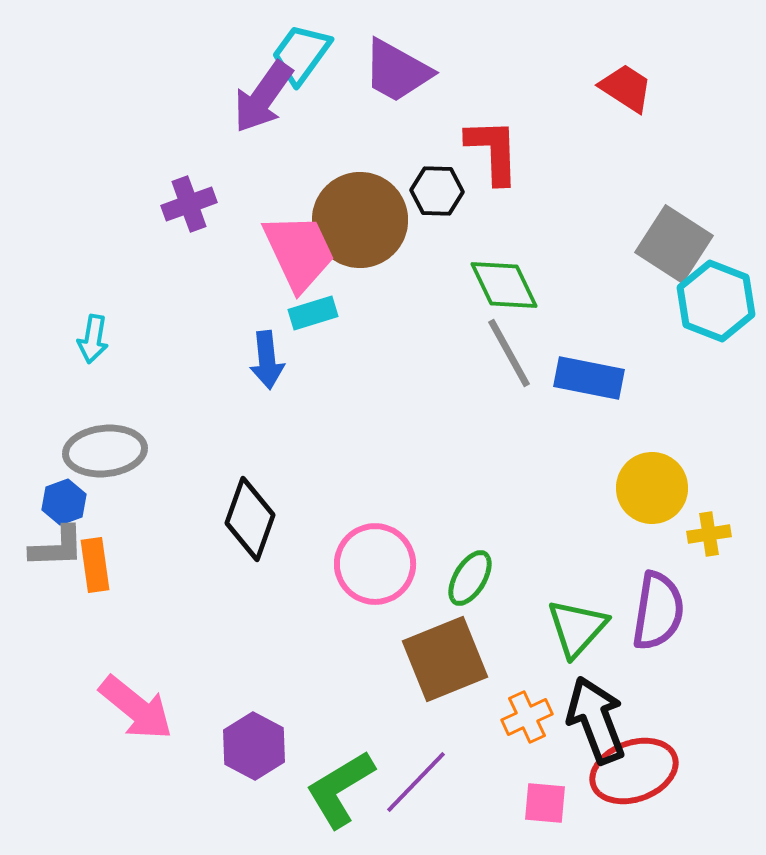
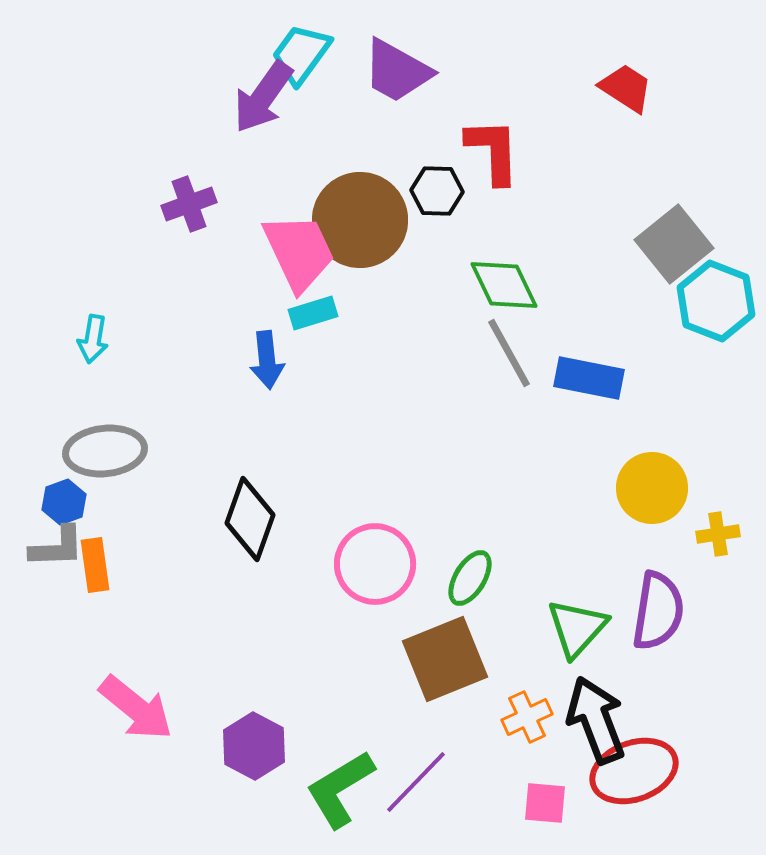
gray square: rotated 18 degrees clockwise
yellow cross: moved 9 px right
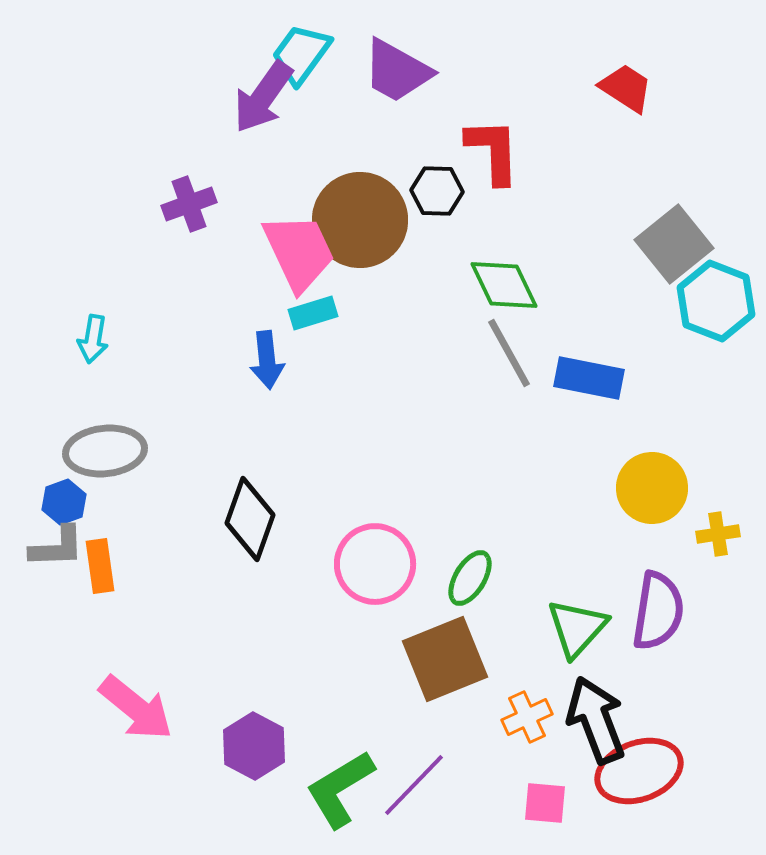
orange rectangle: moved 5 px right, 1 px down
red ellipse: moved 5 px right
purple line: moved 2 px left, 3 px down
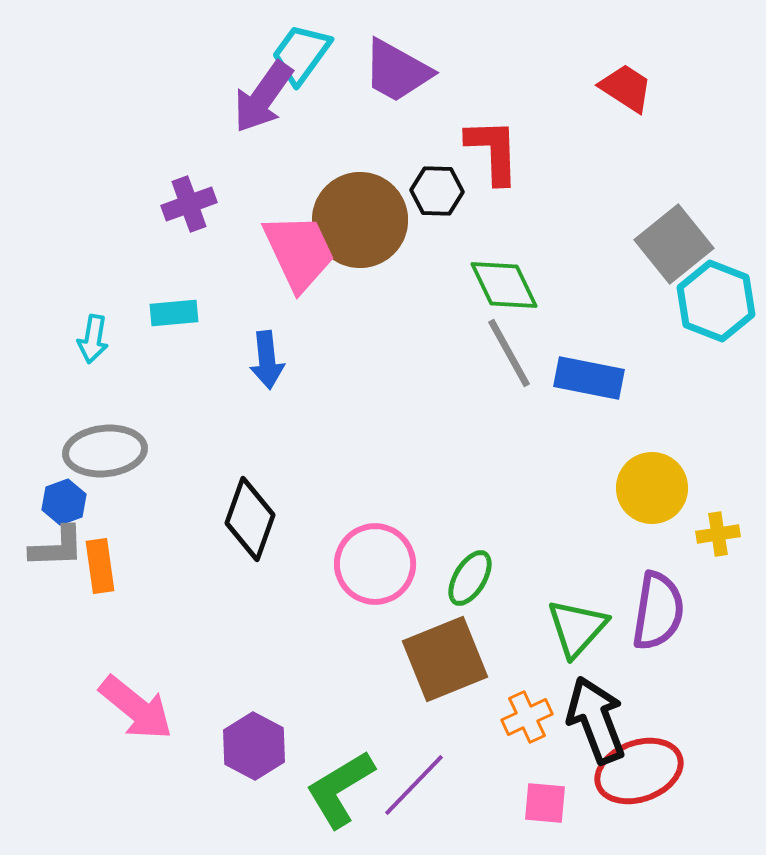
cyan rectangle: moved 139 px left; rotated 12 degrees clockwise
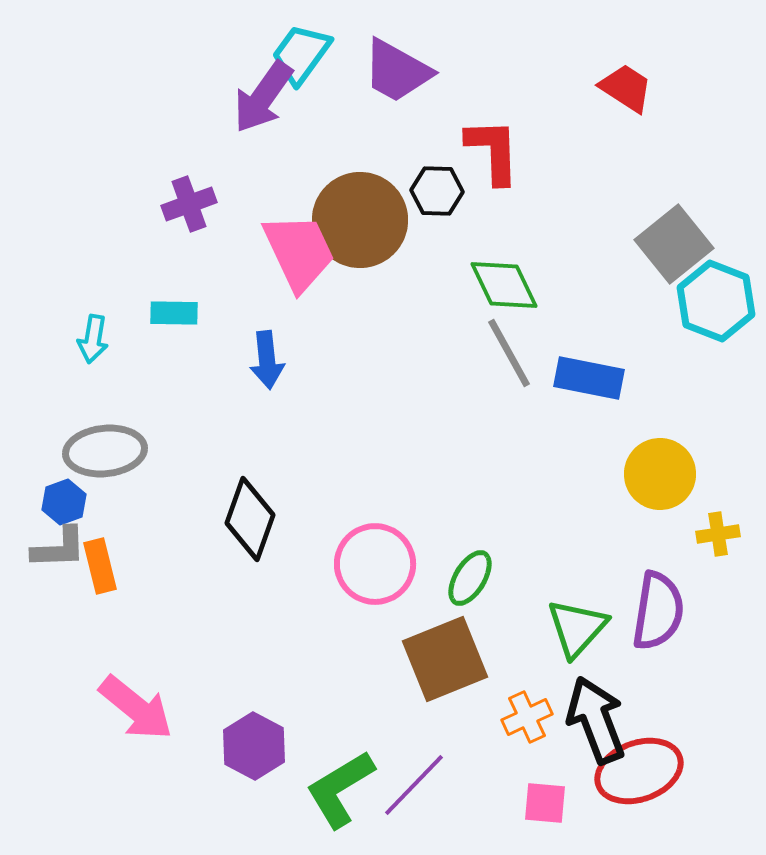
cyan rectangle: rotated 6 degrees clockwise
yellow circle: moved 8 px right, 14 px up
gray L-shape: moved 2 px right, 1 px down
orange rectangle: rotated 6 degrees counterclockwise
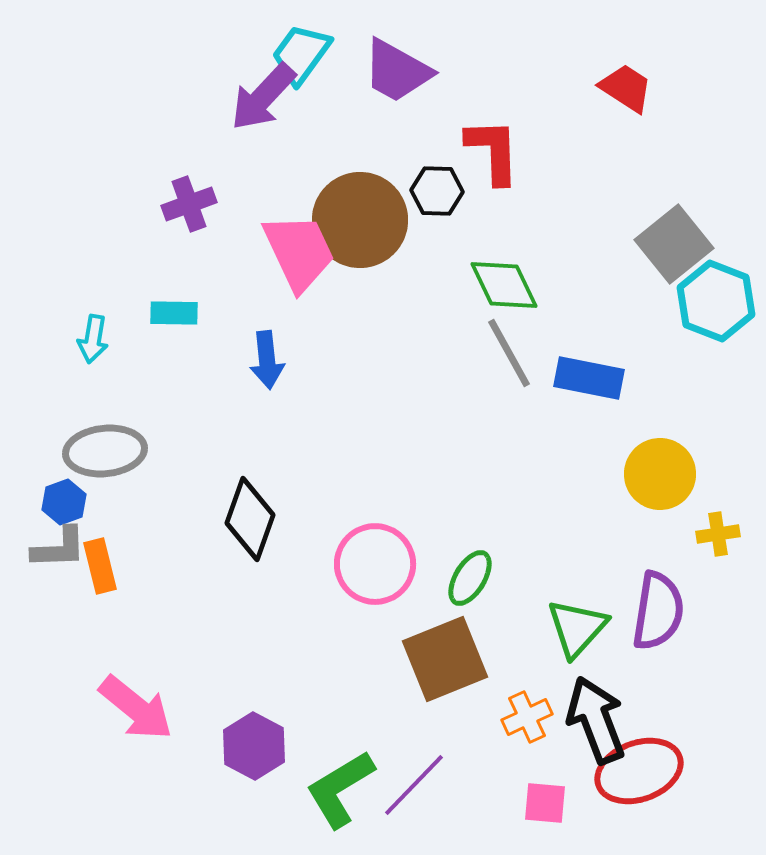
purple arrow: rotated 8 degrees clockwise
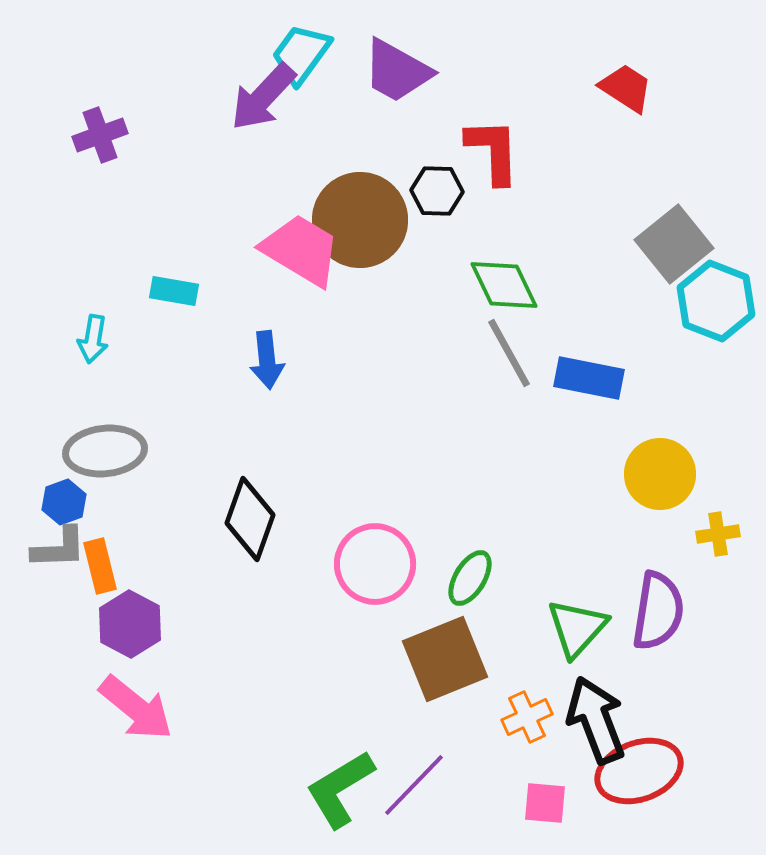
purple cross: moved 89 px left, 69 px up
pink trapezoid: moved 2 px right, 2 px up; rotated 34 degrees counterclockwise
cyan rectangle: moved 22 px up; rotated 9 degrees clockwise
purple hexagon: moved 124 px left, 122 px up
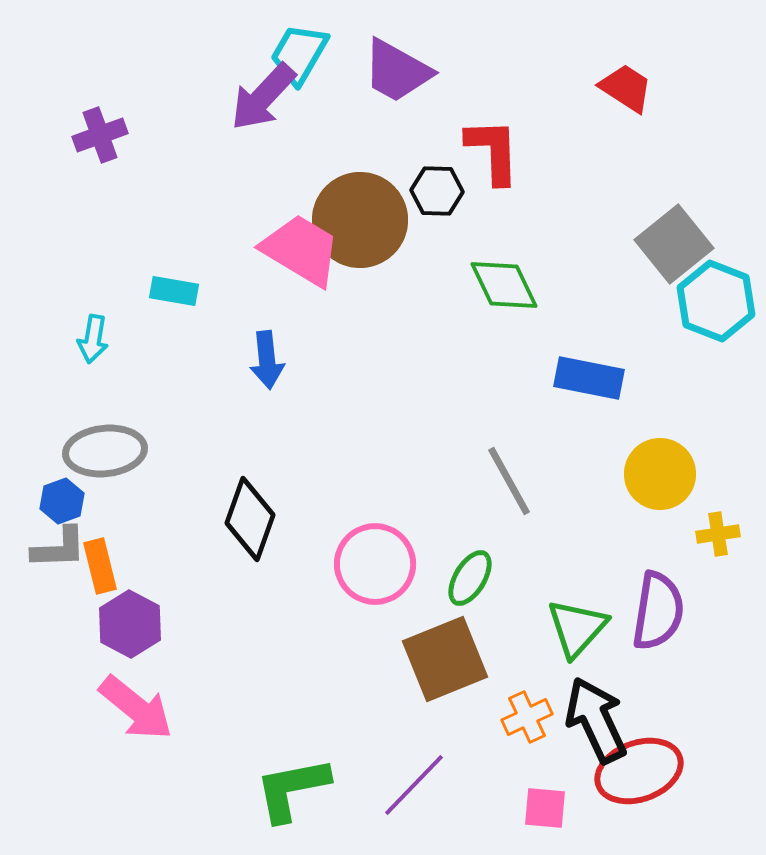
cyan trapezoid: moved 2 px left; rotated 6 degrees counterclockwise
gray line: moved 128 px down
blue hexagon: moved 2 px left, 1 px up
black arrow: rotated 4 degrees counterclockwise
green L-shape: moved 48 px left; rotated 20 degrees clockwise
pink square: moved 5 px down
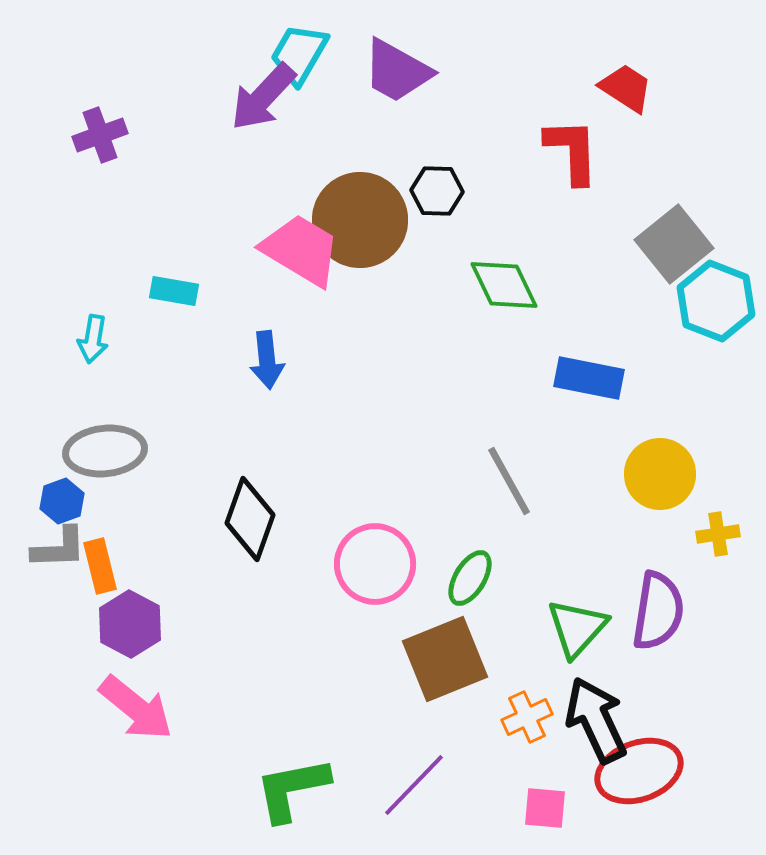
red L-shape: moved 79 px right
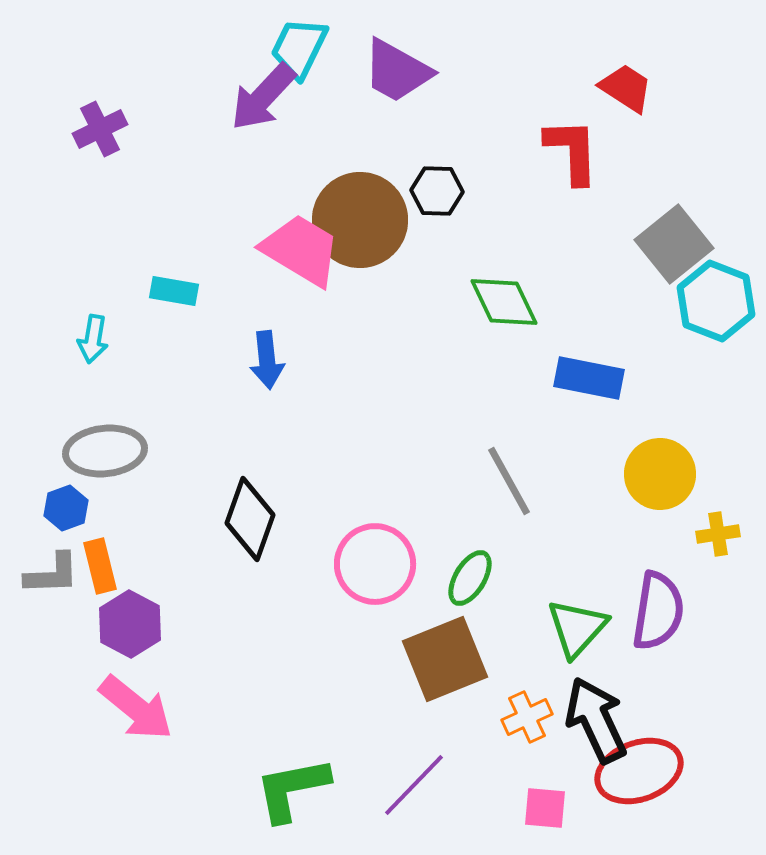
cyan trapezoid: moved 6 px up; rotated 4 degrees counterclockwise
purple cross: moved 6 px up; rotated 6 degrees counterclockwise
green diamond: moved 17 px down
blue hexagon: moved 4 px right, 7 px down
gray L-shape: moved 7 px left, 26 px down
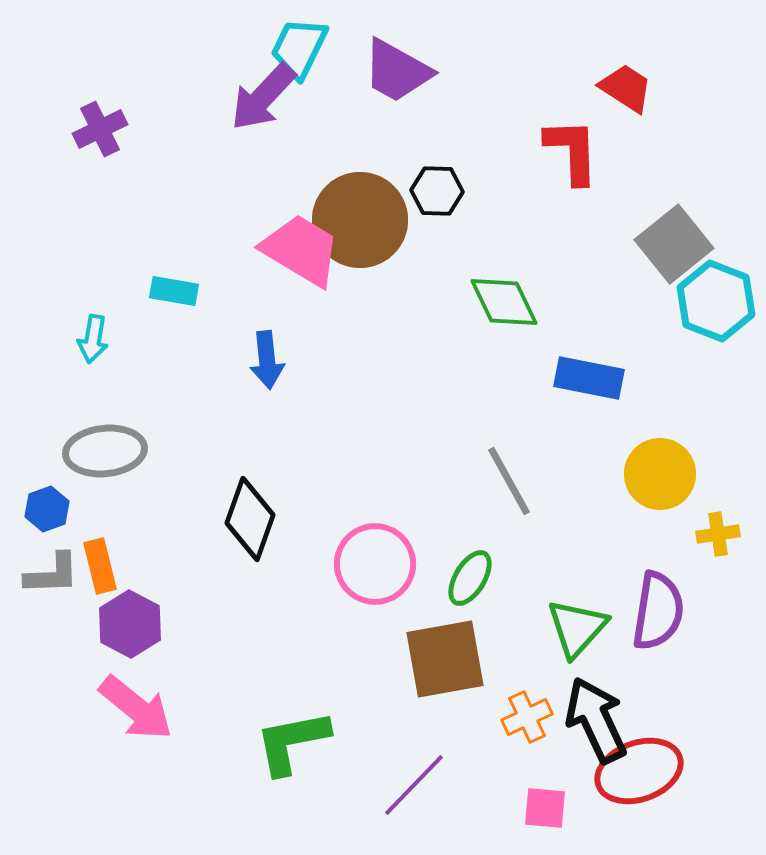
blue hexagon: moved 19 px left, 1 px down
brown square: rotated 12 degrees clockwise
green L-shape: moved 47 px up
